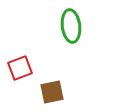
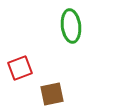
brown square: moved 2 px down
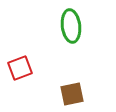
brown square: moved 20 px right
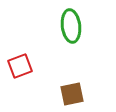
red square: moved 2 px up
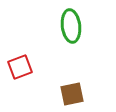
red square: moved 1 px down
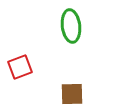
brown square: rotated 10 degrees clockwise
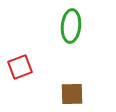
green ellipse: rotated 12 degrees clockwise
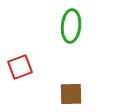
brown square: moved 1 px left
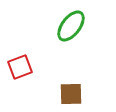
green ellipse: rotated 32 degrees clockwise
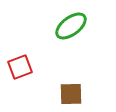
green ellipse: rotated 16 degrees clockwise
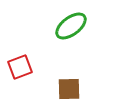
brown square: moved 2 px left, 5 px up
